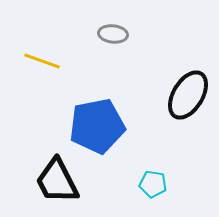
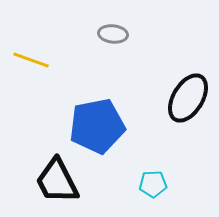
yellow line: moved 11 px left, 1 px up
black ellipse: moved 3 px down
cyan pentagon: rotated 12 degrees counterclockwise
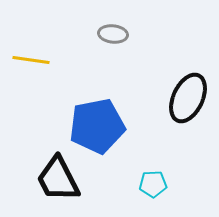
yellow line: rotated 12 degrees counterclockwise
black ellipse: rotated 6 degrees counterclockwise
black trapezoid: moved 1 px right, 2 px up
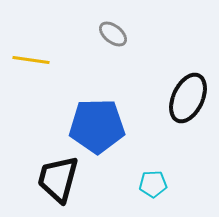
gray ellipse: rotated 32 degrees clockwise
blue pentagon: rotated 10 degrees clockwise
black trapezoid: rotated 42 degrees clockwise
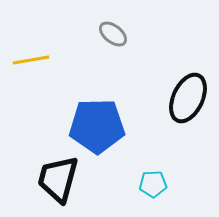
yellow line: rotated 18 degrees counterclockwise
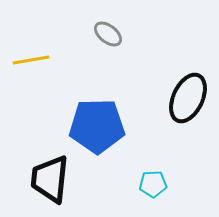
gray ellipse: moved 5 px left
black trapezoid: moved 8 px left; rotated 9 degrees counterclockwise
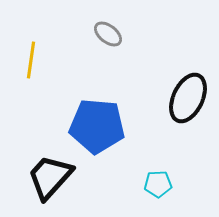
yellow line: rotated 72 degrees counterclockwise
blue pentagon: rotated 6 degrees clockwise
black trapezoid: moved 2 px up; rotated 36 degrees clockwise
cyan pentagon: moved 5 px right
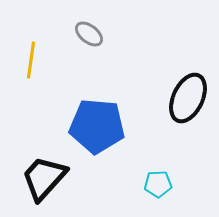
gray ellipse: moved 19 px left
black trapezoid: moved 6 px left, 1 px down
